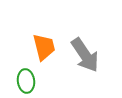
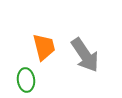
green ellipse: moved 1 px up
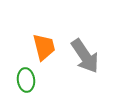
gray arrow: moved 1 px down
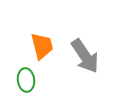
orange trapezoid: moved 2 px left, 1 px up
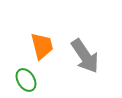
green ellipse: rotated 25 degrees counterclockwise
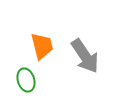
green ellipse: rotated 15 degrees clockwise
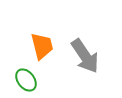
green ellipse: rotated 20 degrees counterclockwise
